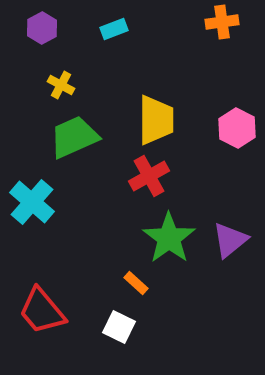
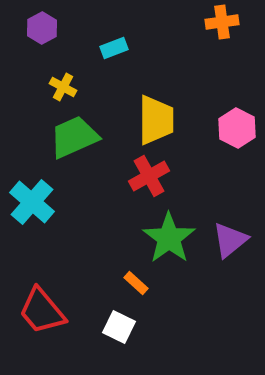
cyan rectangle: moved 19 px down
yellow cross: moved 2 px right, 2 px down
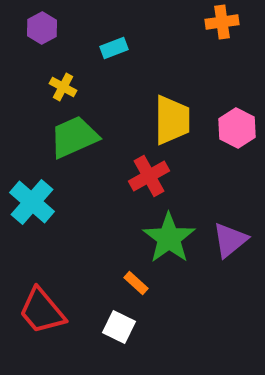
yellow trapezoid: moved 16 px right
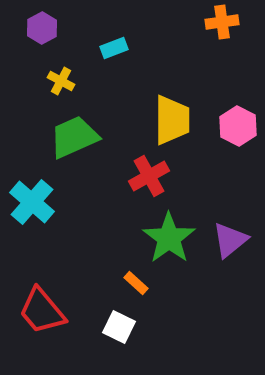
yellow cross: moved 2 px left, 6 px up
pink hexagon: moved 1 px right, 2 px up
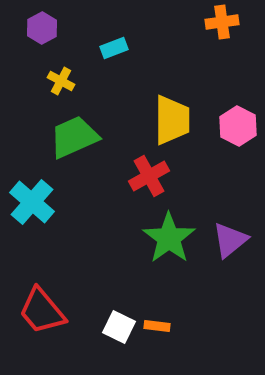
orange rectangle: moved 21 px right, 43 px down; rotated 35 degrees counterclockwise
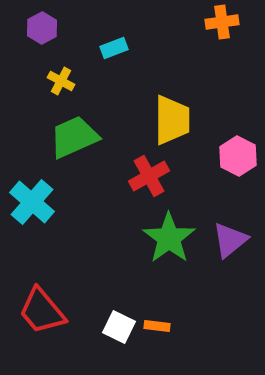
pink hexagon: moved 30 px down
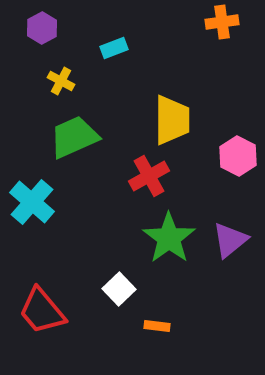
white square: moved 38 px up; rotated 20 degrees clockwise
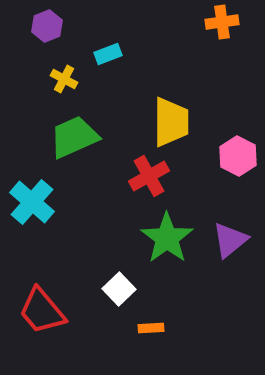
purple hexagon: moved 5 px right, 2 px up; rotated 8 degrees clockwise
cyan rectangle: moved 6 px left, 6 px down
yellow cross: moved 3 px right, 2 px up
yellow trapezoid: moved 1 px left, 2 px down
green star: moved 2 px left
orange rectangle: moved 6 px left, 2 px down; rotated 10 degrees counterclockwise
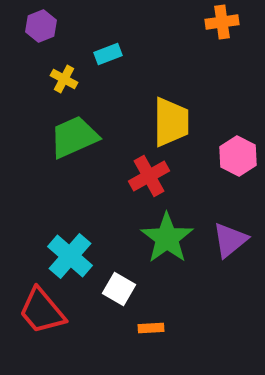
purple hexagon: moved 6 px left
cyan cross: moved 38 px right, 54 px down
white square: rotated 16 degrees counterclockwise
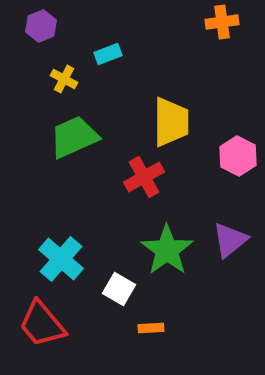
red cross: moved 5 px left, 1 px down
green star: moved 12 px down
cyan cross: moved 9 px left, 3 px down
red trapezoid: moved 13 px down
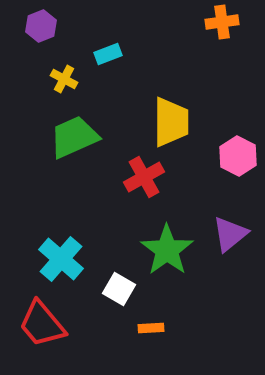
purple triangle: moved 6 px up
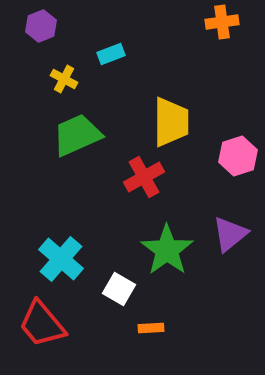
cyan rectangle: moved 3 px right
green trapezoid: moved 3 px right, 2 px up
pink hexagon: rotated 15 degrees clockwise
